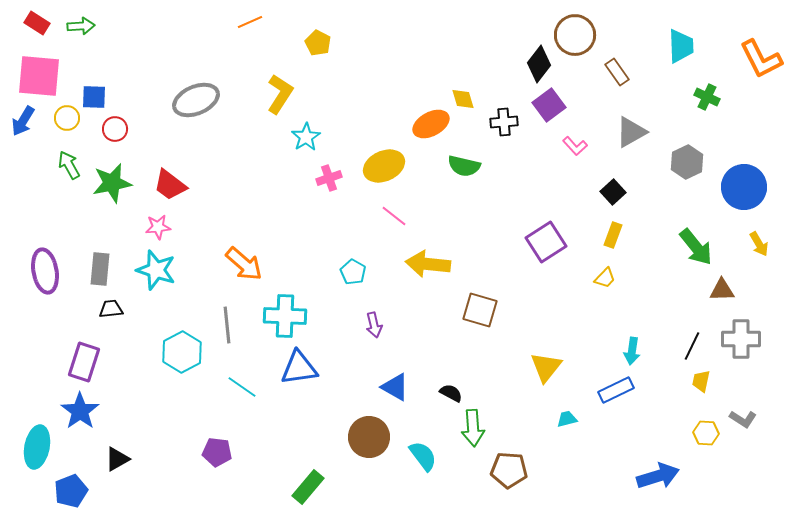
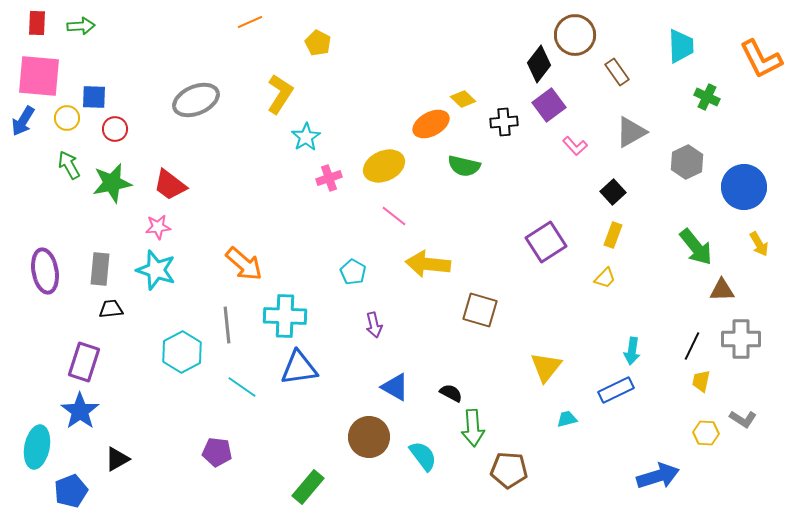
red rectangle at (37, 23): rotated 60 degrees clockwise
yellow diamond at (463, 99): rotated 30 degrees counterclockwise
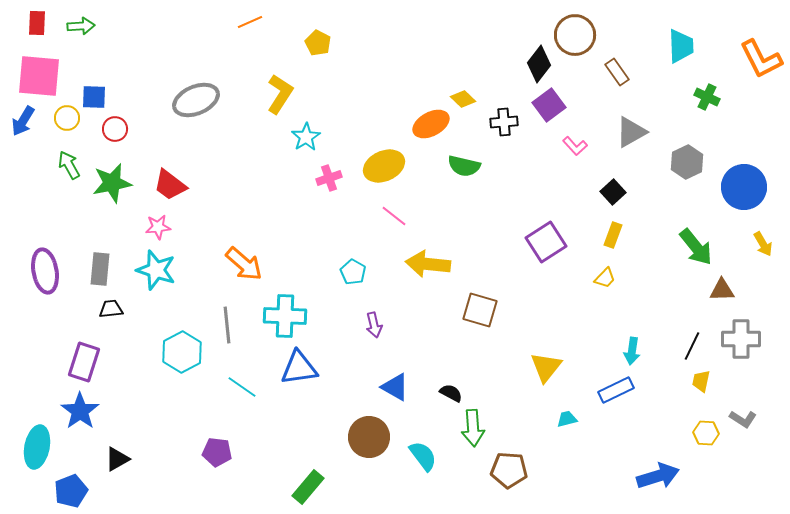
yellow arrow at (759, 244): moved 4 px right
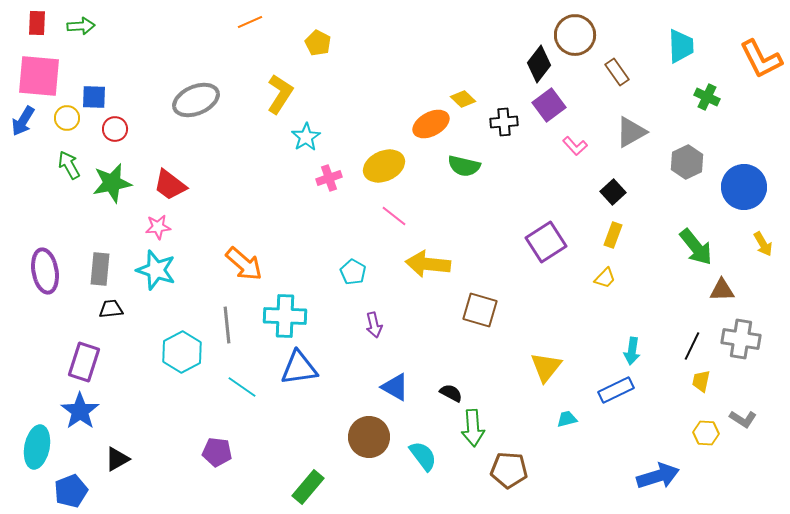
gray cross at (741, 339): rotated 9 degrees clockwise
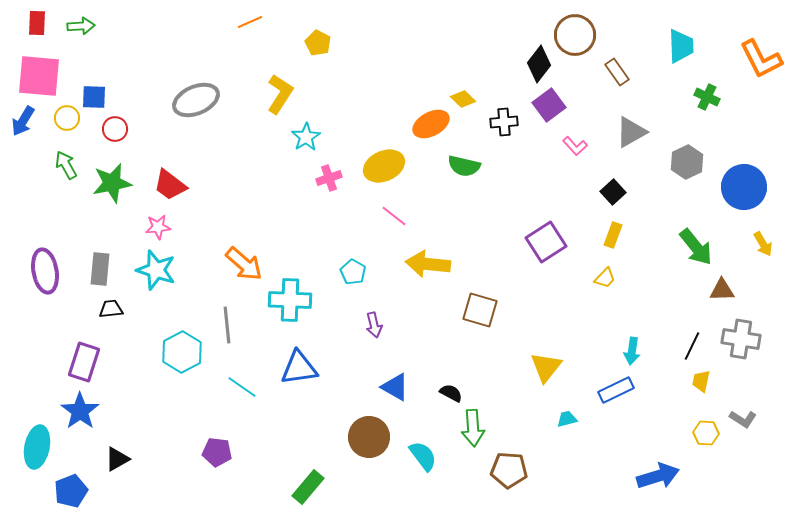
green arrow at (69, 165): moved 3 px left
cyan cross at (285, 316): moved 5 px right, 16 px up
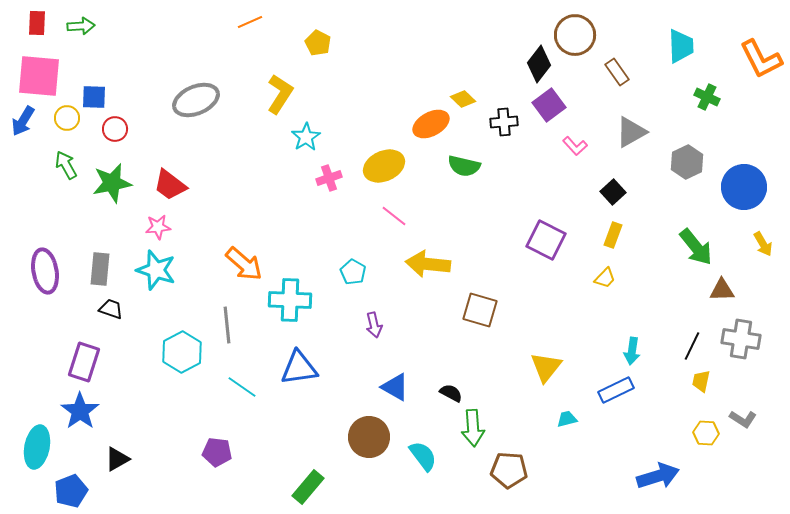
purple square at (546, 242): moved 2 px up; rotated 30 degrees counterclockwise
black trapezoid at (111, 309): rotated 25 degrees clockwise
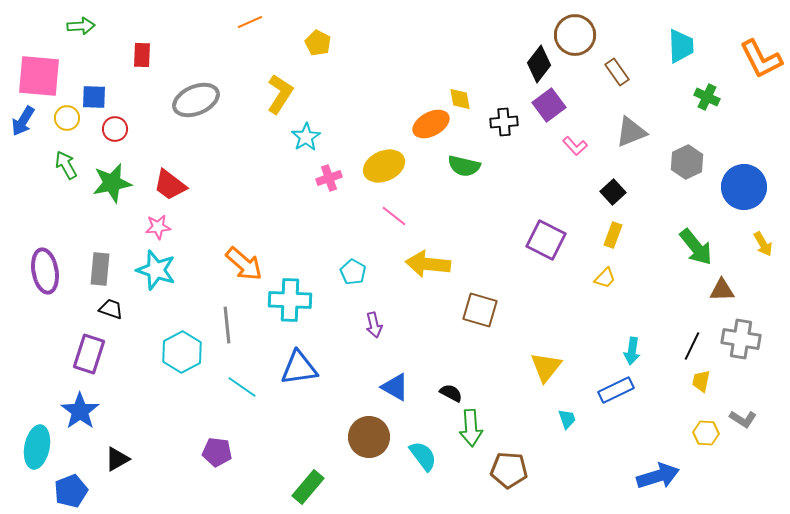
red rectangle at (37, 23): moved 105 px right, 32 px down
yellow diamond at (463, 99): moved 3 px left; rotated 35 degrees clockwise
gray triangle at (631, 132): rotated 8 degrees clockwise
purple rectangle at (84, 362): moved 5 px right, 8 px up
cyan trapezoid at (567, 419): rotated 85 degrees clockwise
green arrow at (473, 428): moved 2 px left
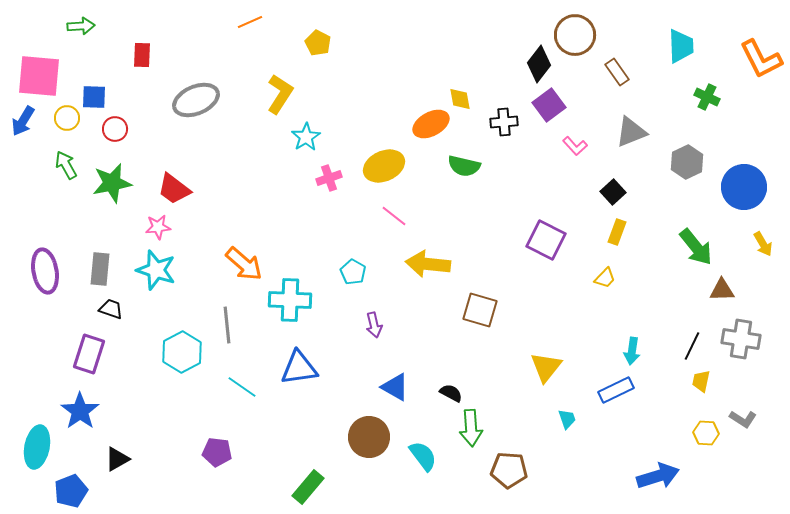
red trapezoid at (170, 185): moved 4 px right, 4 px down
yellow rectangle at (613, 235): moved 4 px right, 3 px up
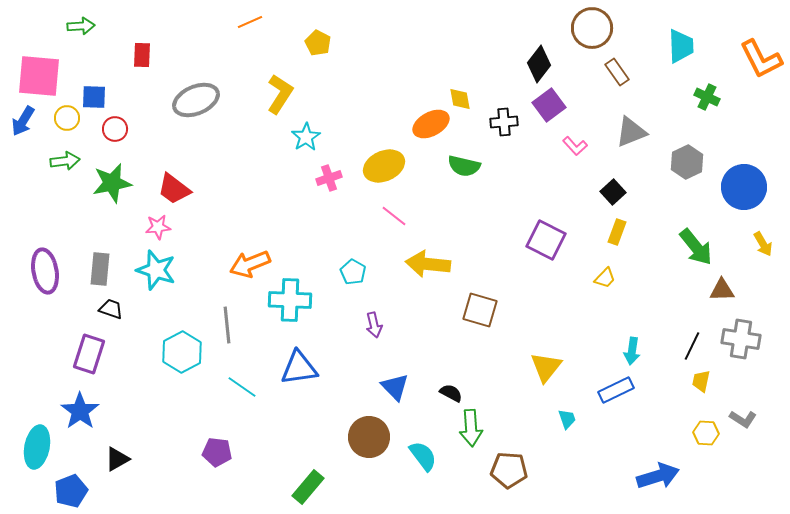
brown circle at (575, 35): moved 17 px right, 7 px up
green arrow at (66, 165): moved 1 px left, 4 px up; rotated 112 degrees clockwise
orange arrow at (244, 264): moved 6 px right; rotated 117 degrees clockwise
blue triangle at (395, 387): rotated 16 degrees clockwise
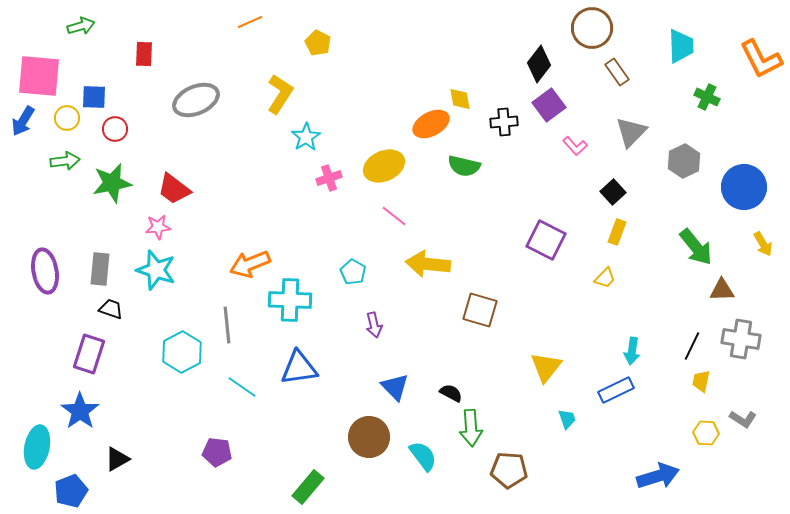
green arrow at (81, 26): rotated 12 degrees counterclockwise
red rectangle at (142, 55): moved 2 px right, 1 px up
gray triangle at (631, 132): rotated 24 degrees counterclockwise
gray hexagon at (687, 162): moved 3 px left, 1 px up
